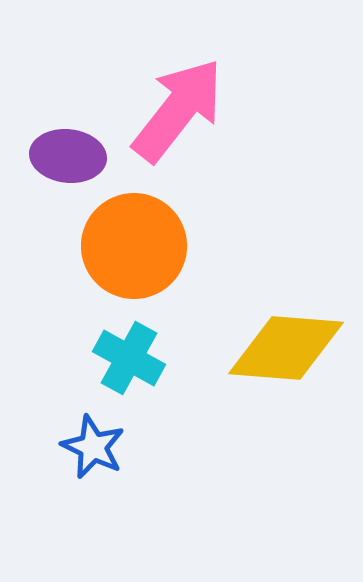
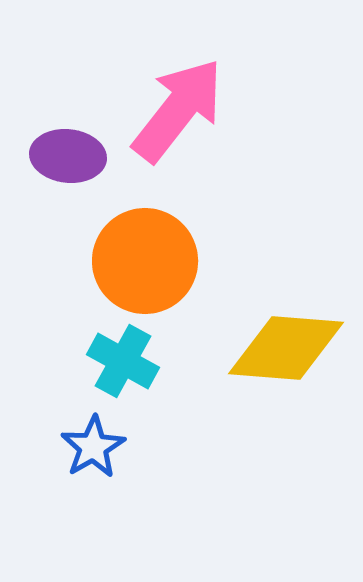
orange circle: moved 11 px right, 15 px down
cyan cross: moved 6 px left, 3 px down
blue star: rotated 16 degrees clockwise
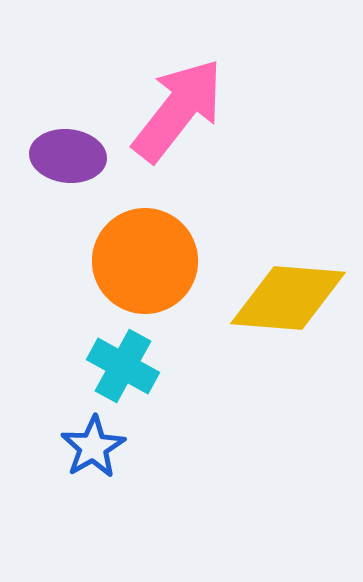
yellow diamond: moved 2 px right, 50 px up
cyan cross: moved 5 px down
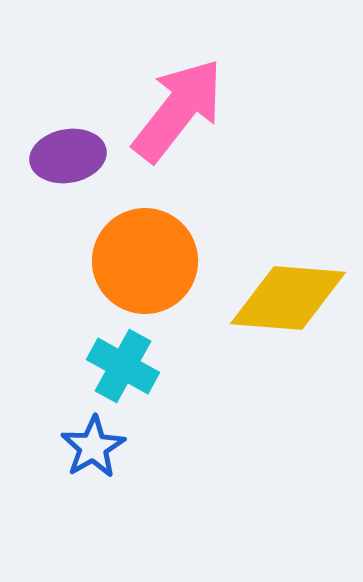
purple ellipse: rotated 16 degrees counterclockwise
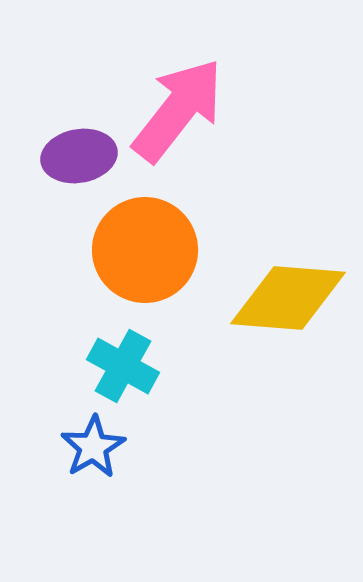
purple ellipse: moved 11 px right
orange circle: moved 11 px up
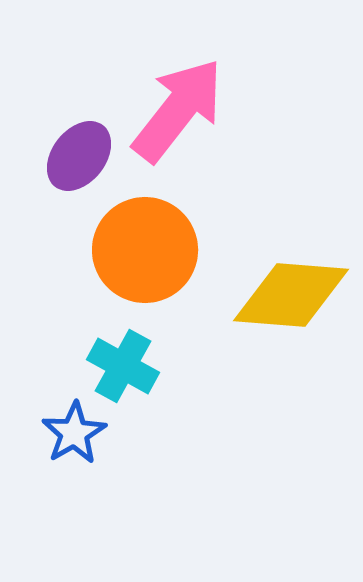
purple ellipse: rotated 42 degrees counterclockwise
yellow diamond: moved 3 px right, 3 px up
blue star: moved 19 px left, 14 px up
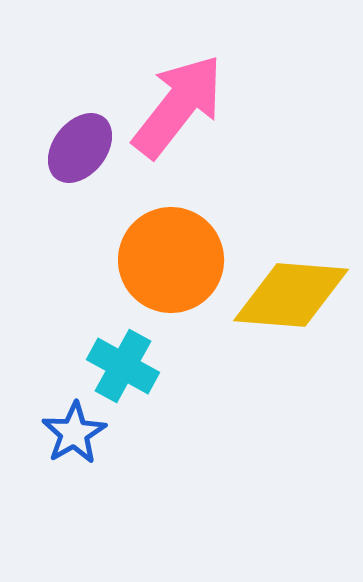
pink arrow: moved 4 px up
purple ellipse: moved 1 px right, 8 px up
orange circle: moved 26 px right, 10 px down
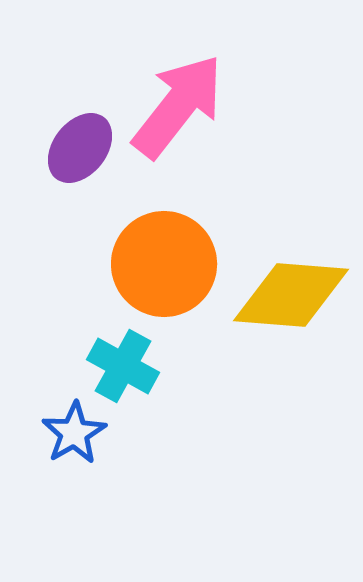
orange circle: moved 7 px left, 4 px down
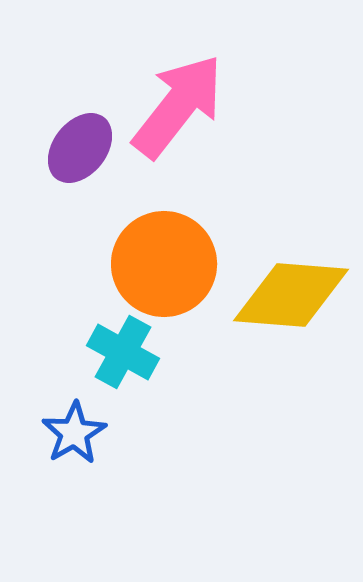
cyan cross: moved 14 px up
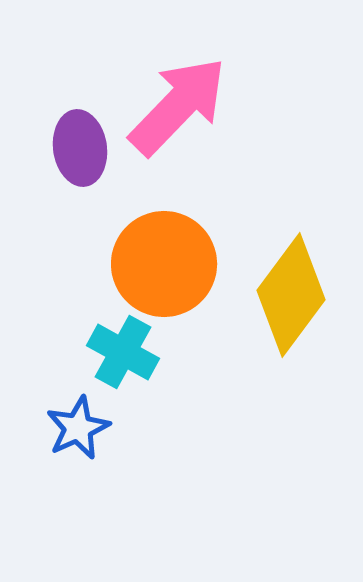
pink arrow: rotated 6 degrees clockwise
purple ellipse: rotated 46 degrees counterclockwise
yellow diamond: rotated 58 degrees counterclockwise
blue star: moved 4 px right, 5 px up; rotated 6 degrees clockwise
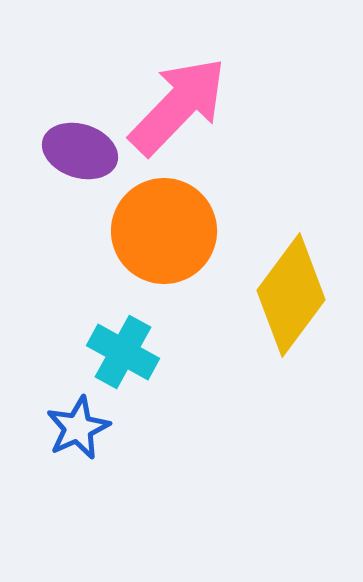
purple ellipse: moved 3 px down; rotated 64 degrees counterclockwise
orange circle: moved 33 px up
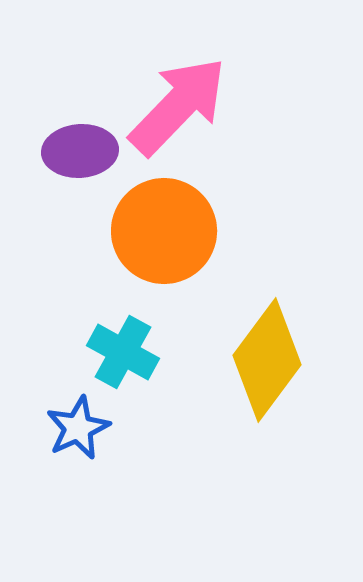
purple ellipse: rotated 22 degrees counterclockwise
yellow diamond: moved 24 px left, 65 px down
